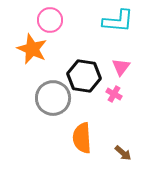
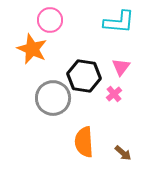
cyan L-shape: moved 1 px right, 1 px down
pink cross: rotated 21 degrees clockwise
orange semicircle: moved 2 px right, 4 px down
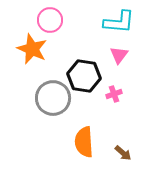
pink triangle: moved 2 px left, 12 px up
pink cross: rotated 21 degrees clockwise
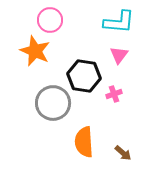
orange star: moved 3 px right, 2 px down
gray circle: moved 5 px down
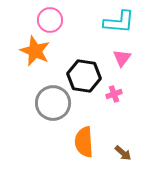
pink triangle: moved 3 px right, 3 px down
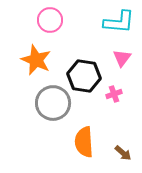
orange star: moved 1 px right, 9 px down
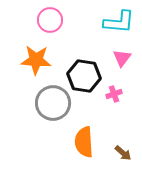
orange star: rotated 20 degrees counterclockwise
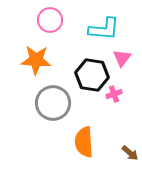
cyan L-shape: moved 15 px left, 7 px down
black hexagon: moved 8 px right, 1 px up
brown arrow: moved 7 px right
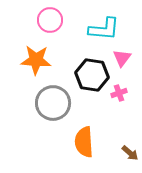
pink cross: moved 5 px right, 1 px up
